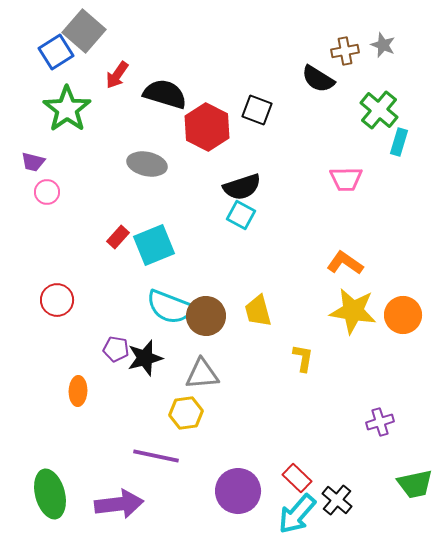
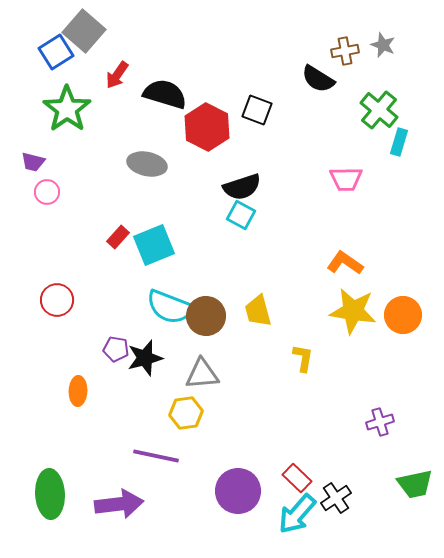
green ellipse at (50, 494): rotated 12 degrees clockwise
black cross at (337, 500): moved 1 px left, 2 px up; rotated 16 degrees clockwise
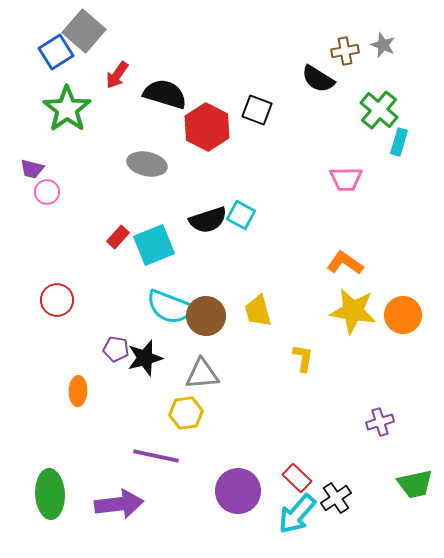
purple trapezoid at (33, 162): moved 1 px left, 7 px down
black semicircle at (242, 187): moved 34 px left, 33 px down
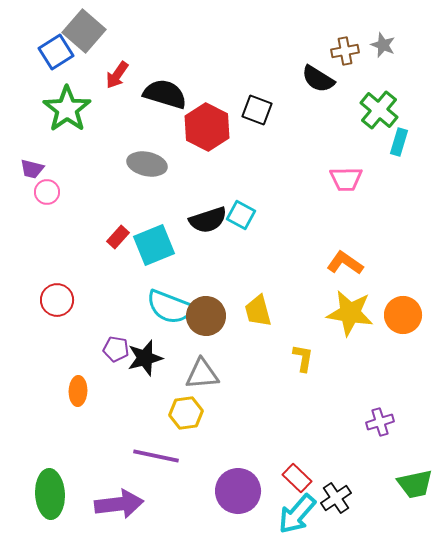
yellow star at (353, 311): moved 3 px left, 2 px down
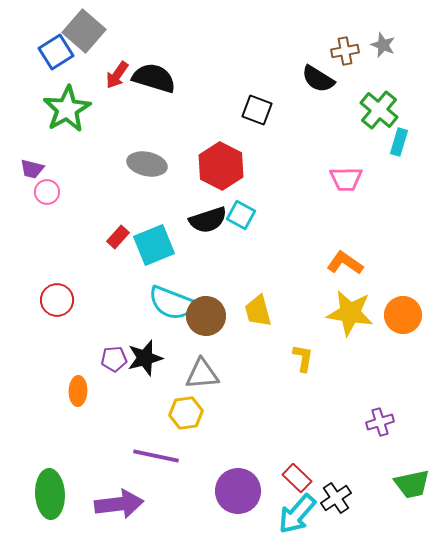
black semicircle at (165, 94): moved 11 px left, 16 px up
green star at (67, 109): rotated 6 degrees clockwise
red hexagon at (207, 127): moved 14 px right, 39 px down
cyan semicircle at (170, 307): moved 2 px right, 4 px up
purple pentagon at (116, 349): moved 2 px left, 10 px down; rotated 15 degrees counterclockwise
green trapezoid at (415, 484): moved 3 px left
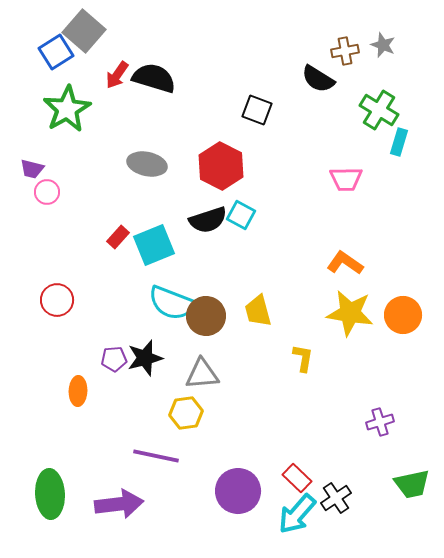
green cross at (379, 110): rotated 9 degrees counterclockwise
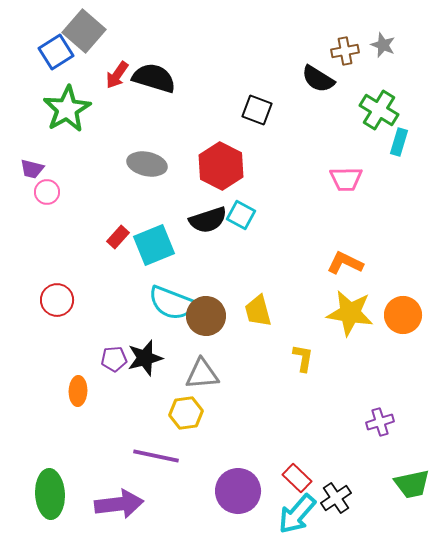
orange L-shape at (345, 263): rotated 9 degrees counterclockwise
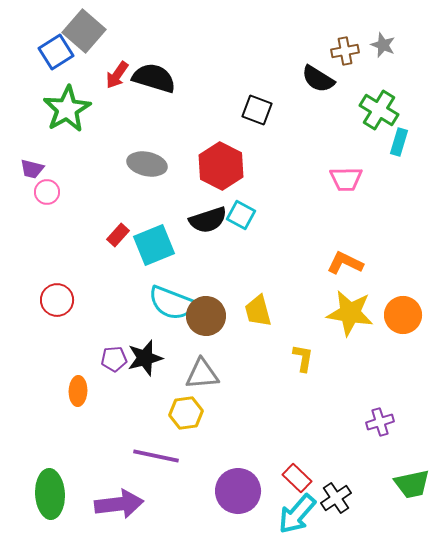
red rectangle at (118, 237): moved 2 px up
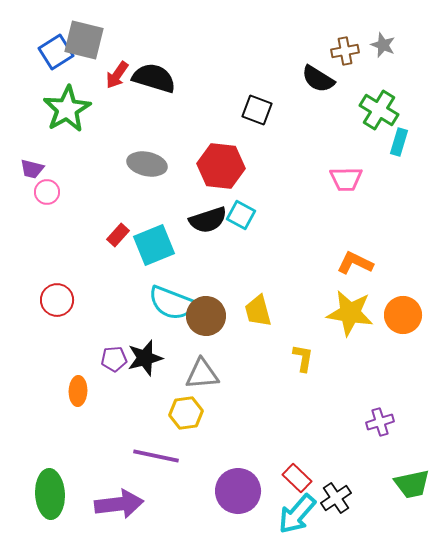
gray square at (84, 31): moved 9 px down; rotated 27 degrees counterclockwise
red hexagon at (221, 166): rotated 21 degrees counterclockwise
orange L-shape at (345, 263): moved 10 px right
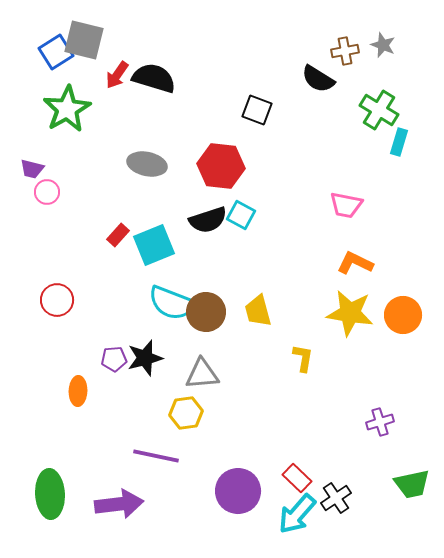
pink trapezoid at (346, 179): moved 26 px down; rotated 12 degrees clockwise
brown circle at (206, 316): moved 4 px up
